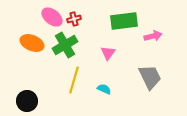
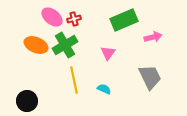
green rectangle: moved 1 px up; rotated 16 degrees counterclockwise
pink arrow: moved 1 px down
orange ellipse: moved 4 px right, 2 px down
yellow line: rotated 28 degrees counterclockwise
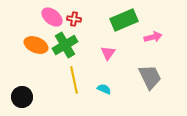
red cross: rotated 24 degrees clockwise
black circle: moved 5 px left, 4 px up
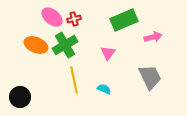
red cross: rotated 24 degrees counterclockwise
black circle: moved 2 px left
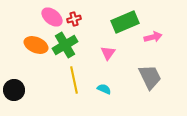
green rectangle: moved 1 px right, 2 px down
black circle: moved 6 px left, 7 px up
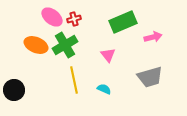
green rectangle: moved 2 px left
pink triangle: moved 2 px down; rotated 14 degrees counterclockwise
gray trapezoid: rotated 100 degrees clockwise
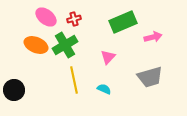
pink ellipse: moved 6 px left
pink triangle: moved 2 px down; rotated 21 degrees clockwise
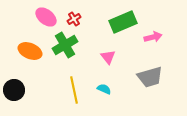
red cross: rotated 16 degrees counterclockwise
orange ellipse: moved 6 px left, 6 px down
pink triangle: rotated 21 degrees counterclockwise
yellow line: moved 10 px down
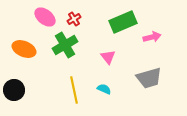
pink ellipse: moved 1 px left
pink arrow: moved 1 px left
orange ellipse: moved 6 px left, 2 px up
gray trapezoid: moved 1 px left, 1 px down
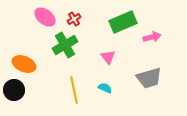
orange ellipse: moved 15 px down
cyan semicircle: moved 1 px right, 1 px up
